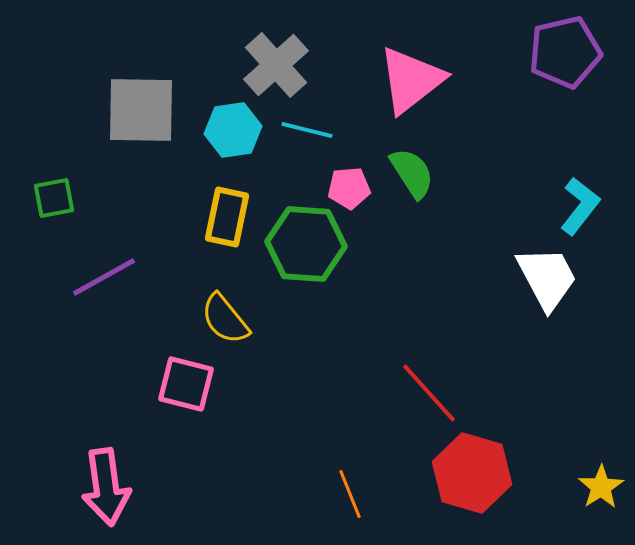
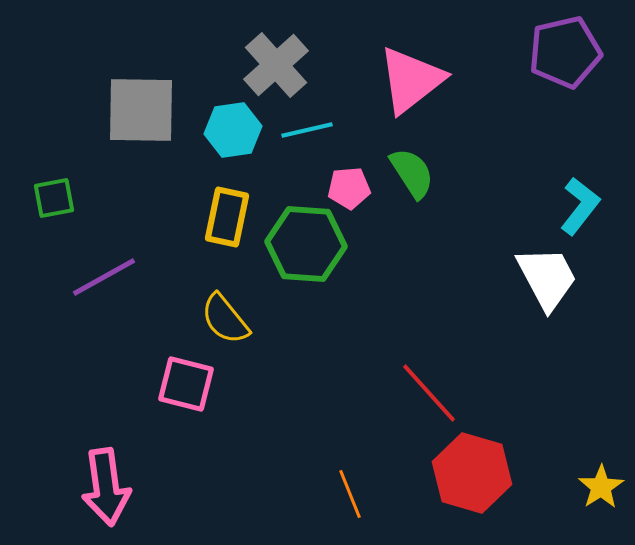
cyan line: rotated 27 degrees counterclockwise
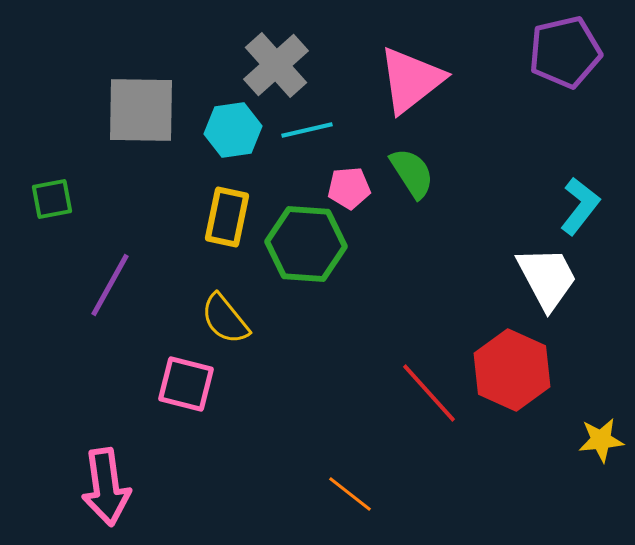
green square: moved 2 px left, 1 px down
purple line: moved 6 px right, 8 px down; rotated 32 degrees counterclockwise
red hexagon: moved 40 px right, 103 px up; rotated 8 degrees clockwise
yellow star: moved 47 px up; rotated 27 degrees clockwise
orange line: rotated 30 degrees counterclockwise
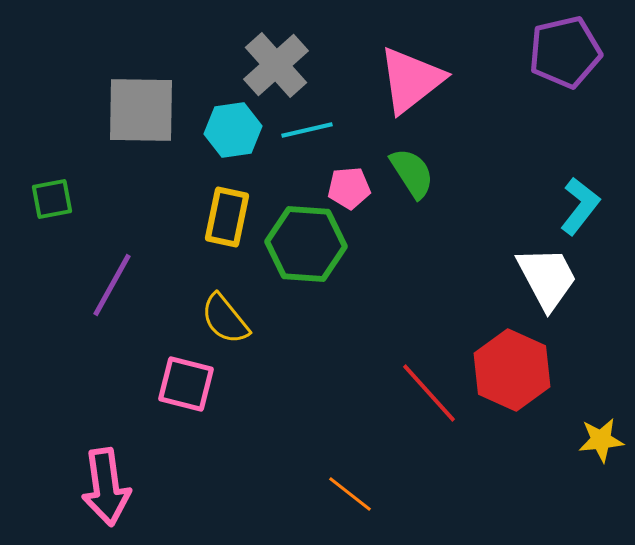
purple line: moved 2 px right
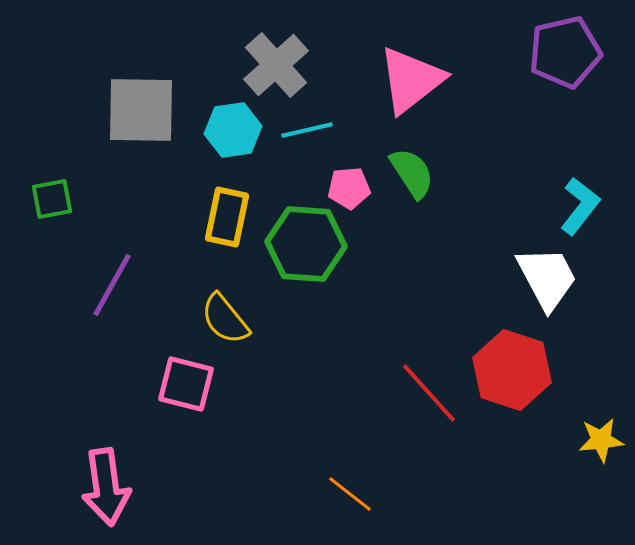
red hexagon: rotated 6 degrees counterclockwise
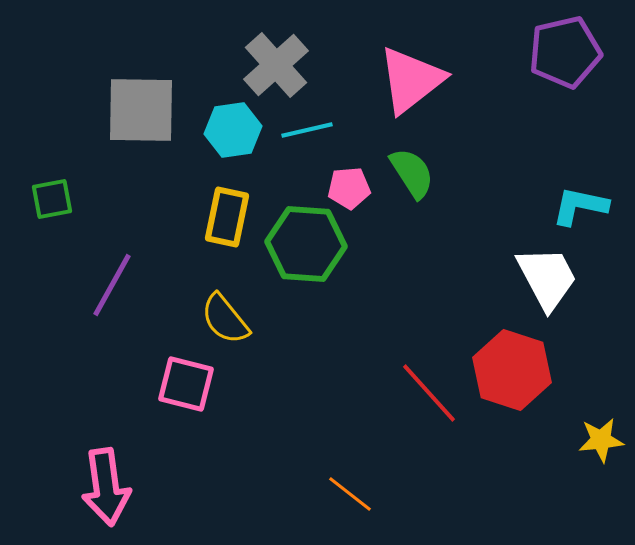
cyan L-shape: rotated 116 degrees counterclockwise
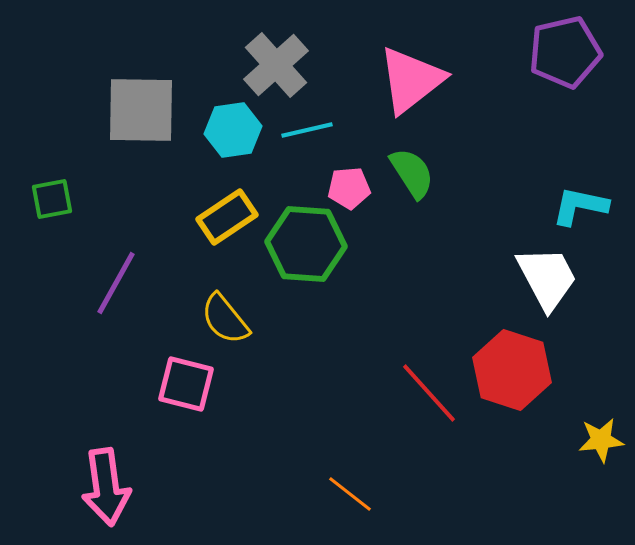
yellow rectangle: rotated 44 degrees clockwise
purple line: moved 4 px right, 2 px up
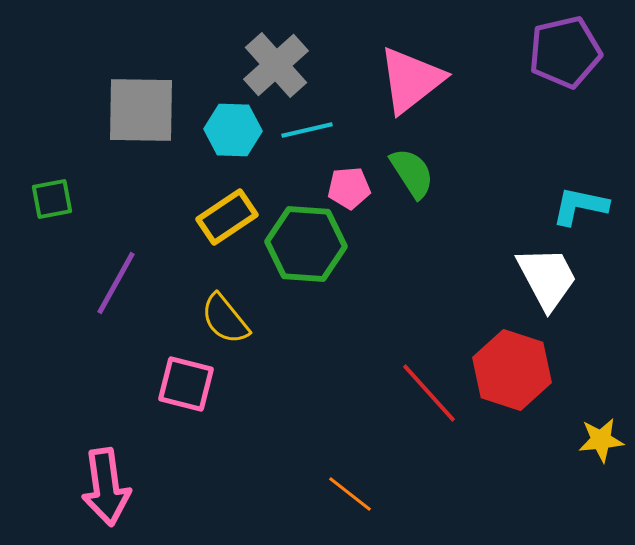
cyan hexagon: rotated 10 degrees clockwise
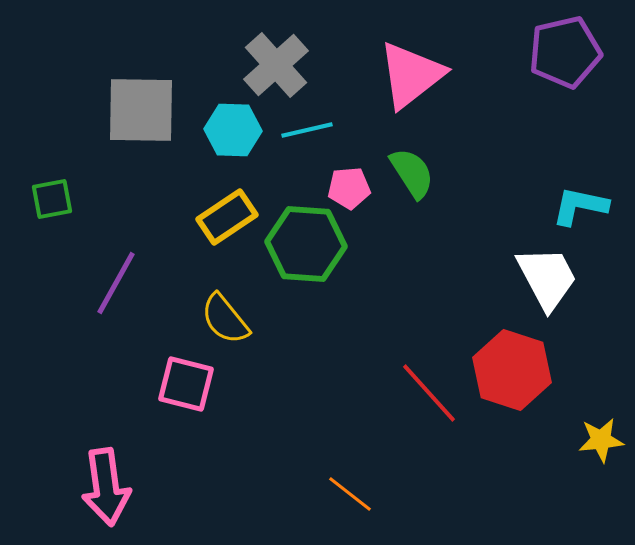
pink triangle: moved 5 px up
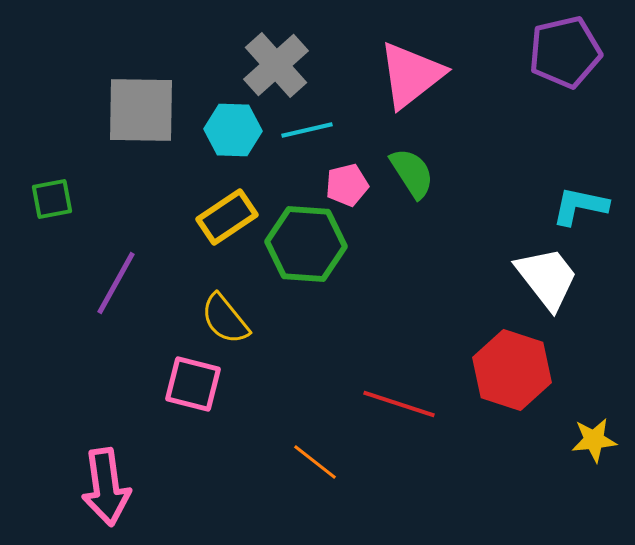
pink pentagon: moved 2 px left, 3 px up; rotated 9 degrees counterclockwise
white trapezoid: rotated 10 degrees counterclockwise
pink square: moved 7 px right
red line: moved 30 px left, 11 px down; rotated 30 degrees counterclockwise
yellow star: moved 7 px left
orange line: moved 35 px left, 32 px up
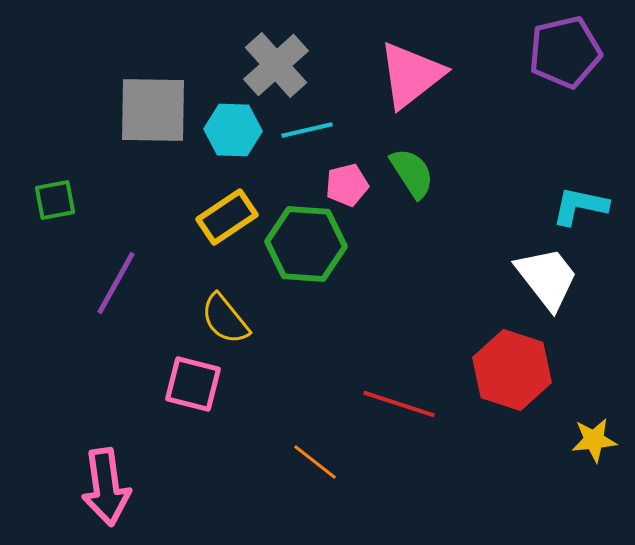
gray square: moved 12 px right
green square: moved 3 px right, 1 px down
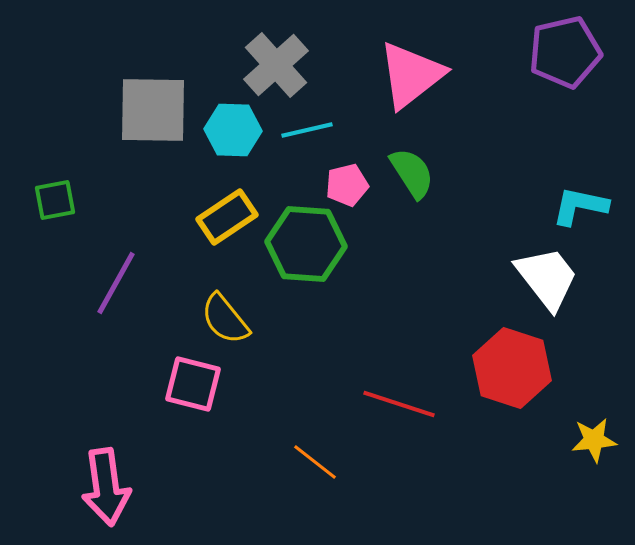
red hexagon: moved 2 px up
